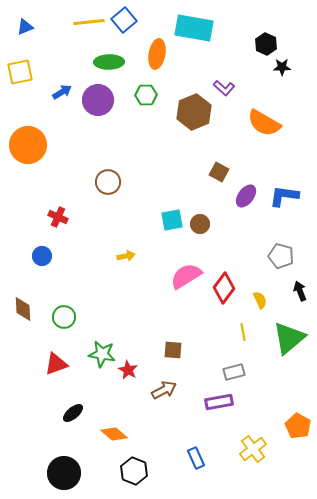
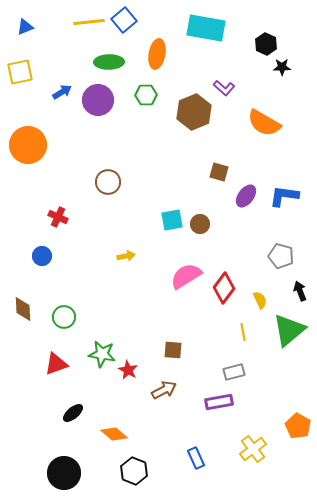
cyan rectangle at (194, 28): moved 12 px right
brown square at (219, 172): rotated 12 degrees counterclockwise
green triangle at (289, 338): moved 8 px up
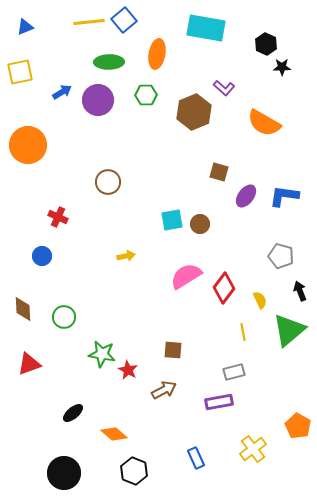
red triangle at (56, 364): moved 27 px left
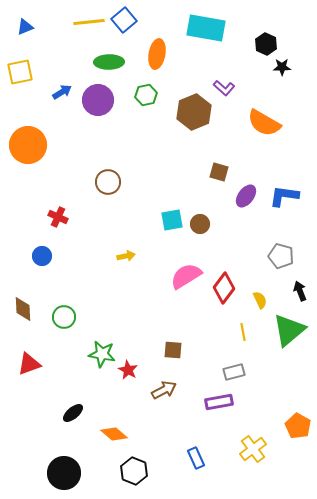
green hexagon at (146, 95): rotated 10 degrees counterclockwise
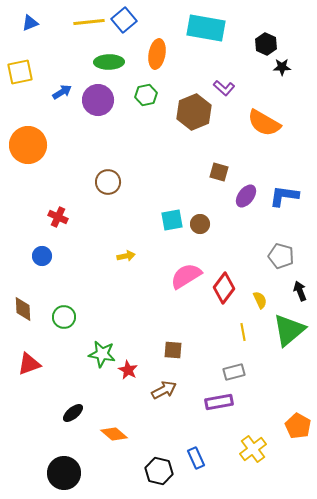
blue triangle at (25, 27): moved 5 px right, 4 px up
black hexagon at (134, 471): moved 25 px right; rotated 8 degrees counterclockwise
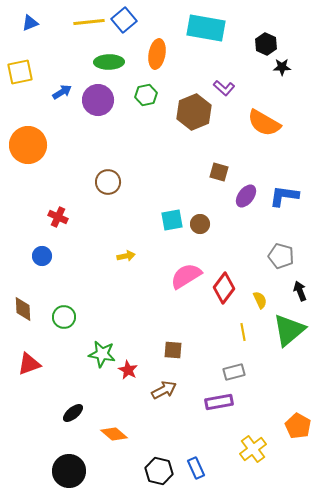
blue rectangle at (196, 458): moved 10 px down
black circle at (64, 473): moved 5 px right, 2 px up
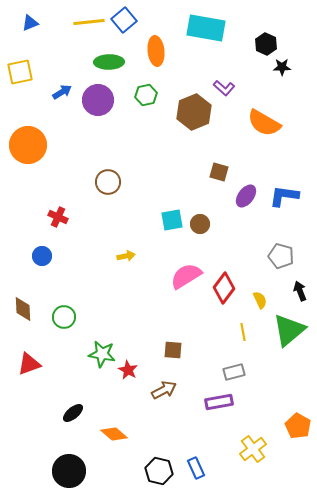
orange ellipse at (157, 54): moved 1 px left, 3 px up; rotated 16 degrees counterclockwise
